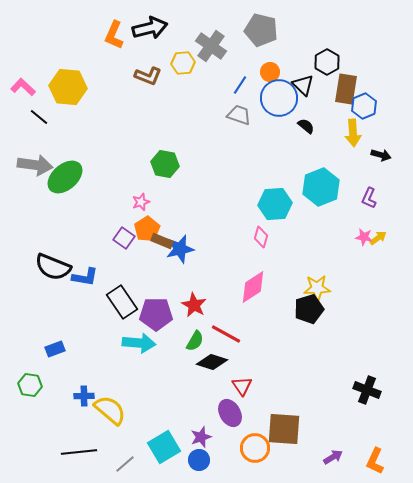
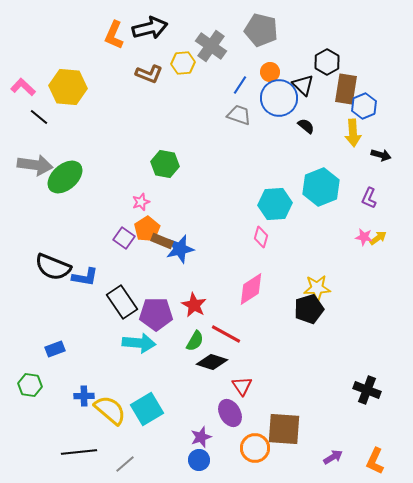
brown L-shape at (148, 76): moved 1 px right, 2 px up
pink diamond at (253, 287): moved 2 px left, 2 px down
cyan square at (164, 447): moved 17 px left, 38 px up
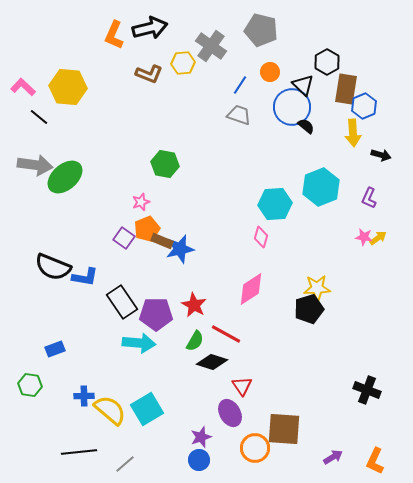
blue circle at (279, 98): moved 13 px right, 9 px down
orange pentagon at (147, 229): rotated 10 degrees clockwise
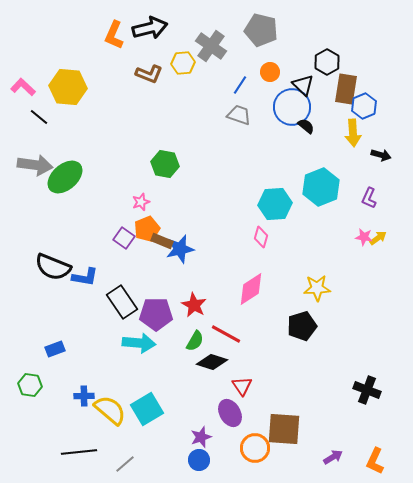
black pentagon at (309, 309): moved 7 px left, 17 px down
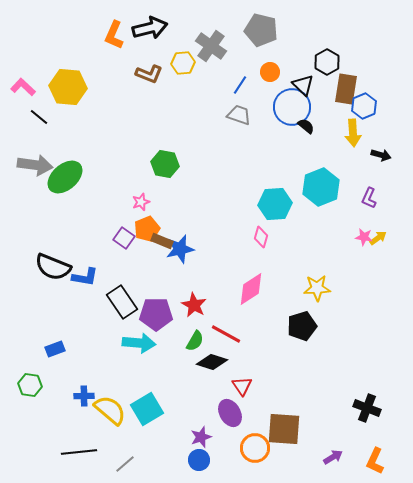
black cross at (367, 390): moved 18 px down
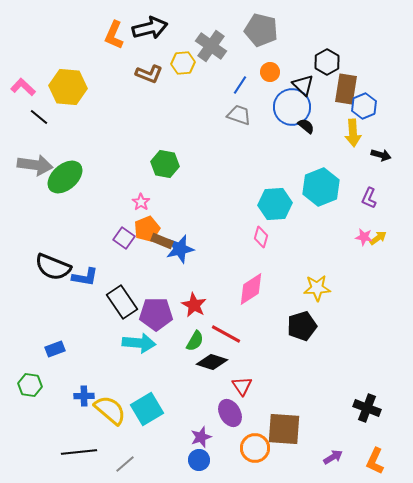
pink star at (141, 202): rotated 18 degrees counterclockwise
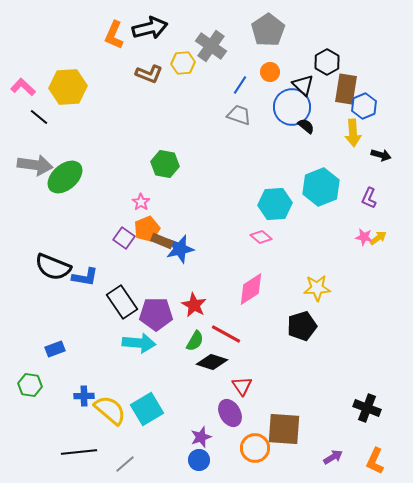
gray pentagon at (261, 30): moved 7 px right; rotated 24 degrees clockwise
yellow hexagon at (68, 87): rotated 9 degrees counterclockwise
pink diamond at (261, 237): rotated 65 degrees counterclockwise
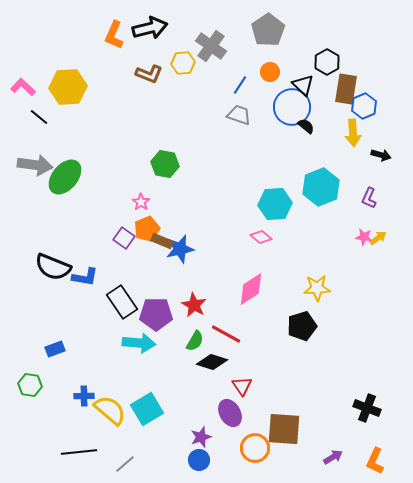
green ellipse at (65, 177): rotated 9 degrees counterclockwise
